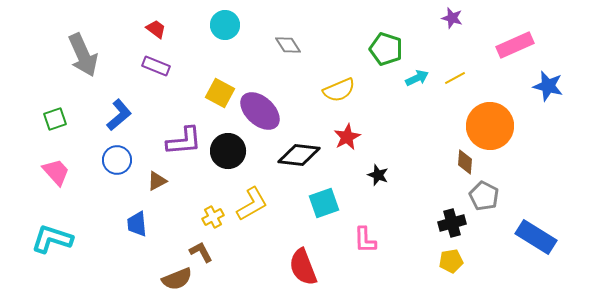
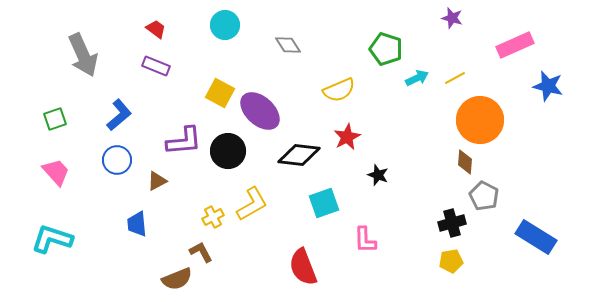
orange circle: moved 10 px left, 6 px up
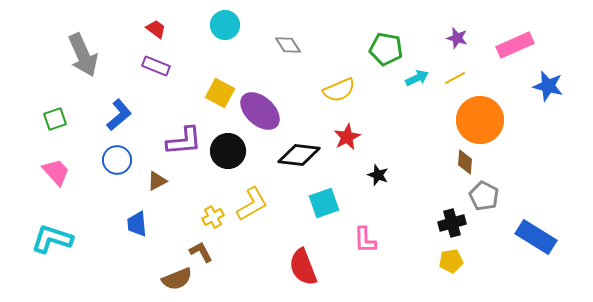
purple star: moved 5 px right, 20 px down
green pentagon: rotated 8 degrees counterclockwise
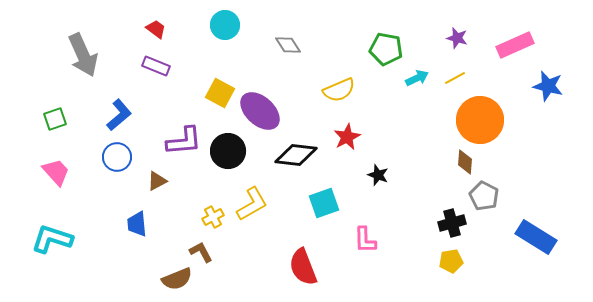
black diamond: moved 3 px left
blue circle: moved 3 px up
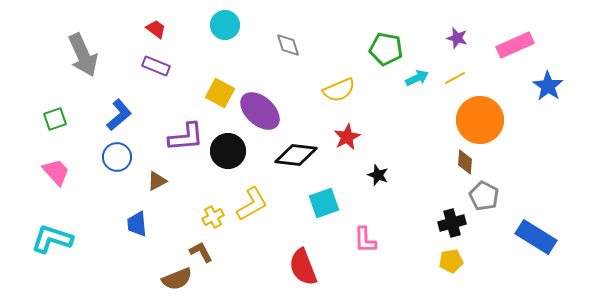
gray diamond: rotated 16 degrees clockwise
blue star: rotated 20 degrees clockwise
purple L-shape: moved 2 px right, 4 px up
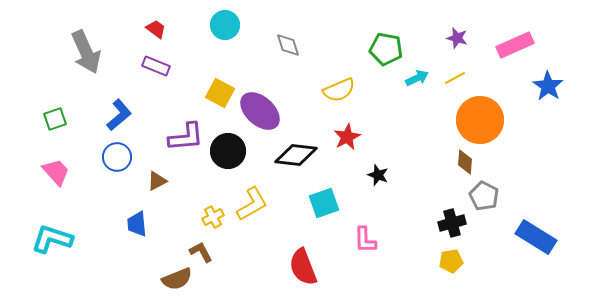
gray arrow: moved 3 px right, 3 px up
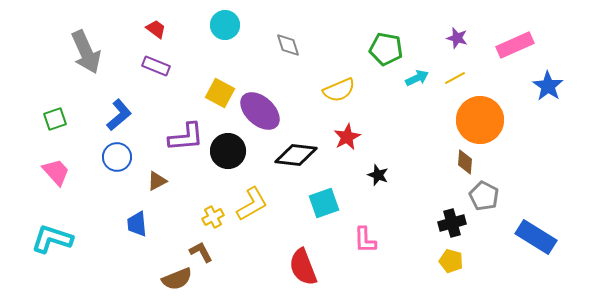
yellow pentagon: rotated 25 degrees clockwise
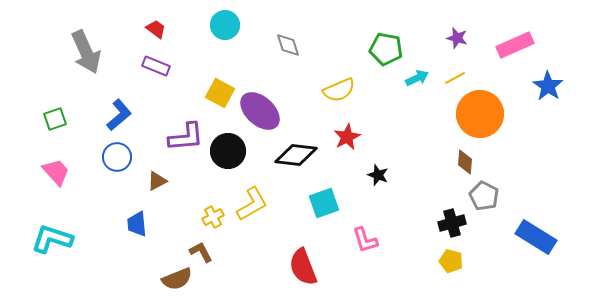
orange circle: moved 6 px up
pink L-shape: rotated 16 degrees counterclockwise
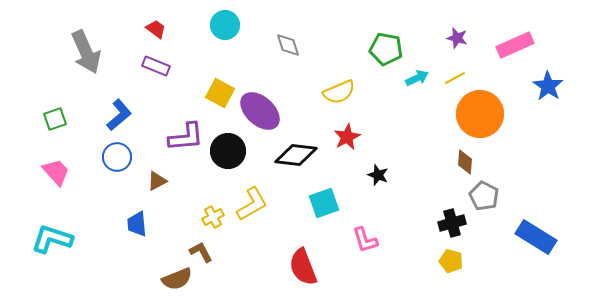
yellow semicircle: moved 2 px down
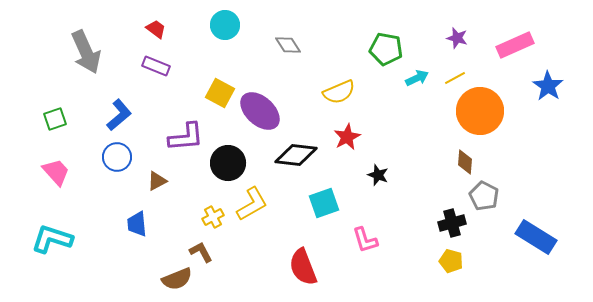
gray diamond: rotated 16 degrees counterclockwise
orange circle: moved 3 px up
black circle: moved 12 px down
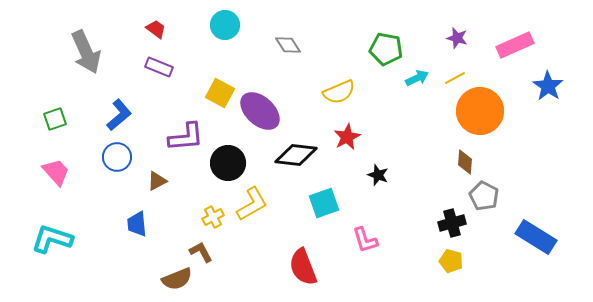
purple rectangle: moved 3 px right, 1 px down
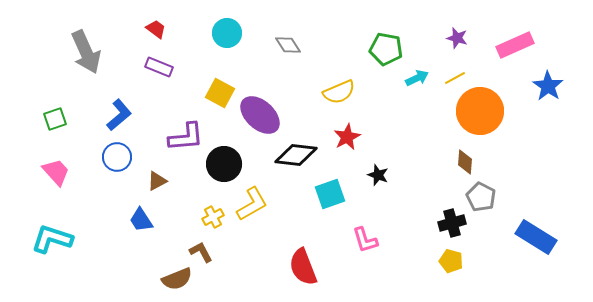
cyan circle: moved 2 px right, 8 px down
purple ellipse: moved 4 px down
black circle: moved 4 px left, 1 px down
gray pentagon: moved 3 px left, 1 px down
cyan square: moved 6 px right, 9 px up
blue trapezoid: moved 4 px right, 4 px up; rotated 28 degrees counterclockwise
